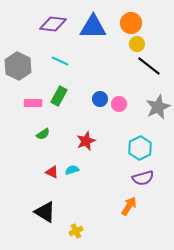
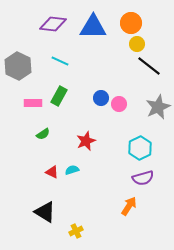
blue circle: moved 1 px right, 1 px up
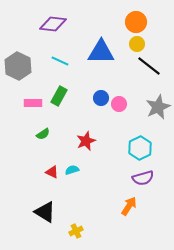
orange circle: moved 5 px right, 1 px up
blue triangle: moved 8 px right, 25 px down
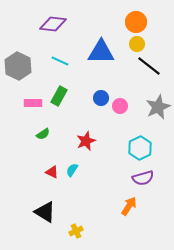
pink circle: moved 1 px right, 2 px down
cyan semicircle: rotated 40 degrees counterclockwise
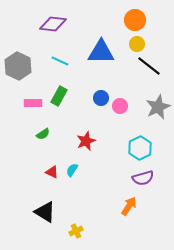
orange circle: moved 1 px left, 2 px up
